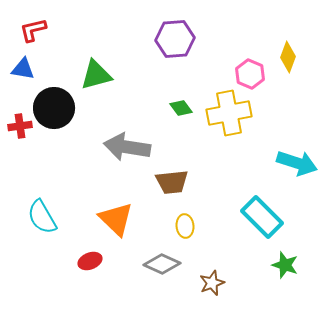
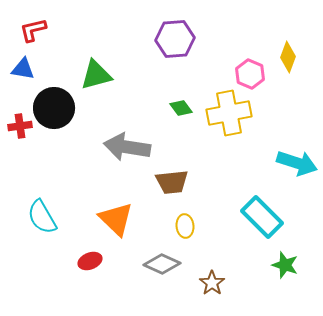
brown star: rotated 15 degrees counterclockwise
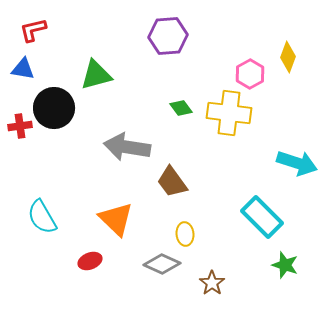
purple hexagon: moved 7 px left, 3 px up
pink hexagon: rotated 8 degrees clockwise
yellow cross: rotated 18 degrees clockwise
brown trapezoid: rotated 60 degrees clockwise
yellow ellipse: moved 8 px down
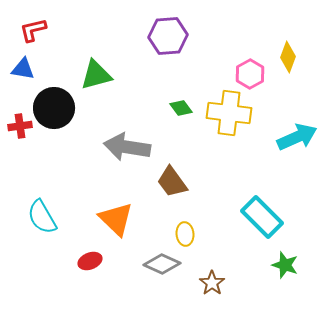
cyan arrow: moved 26 px up; rotated 42 degrees counterclockwise
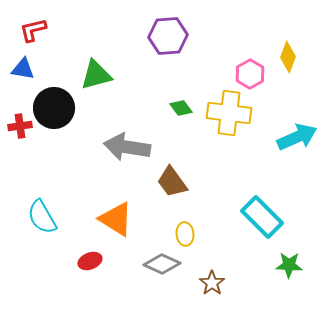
orange triangle: rotated 12 degrees counterclockwise
green star: moved 4 px right; rotated 16 degrees counterclockwise
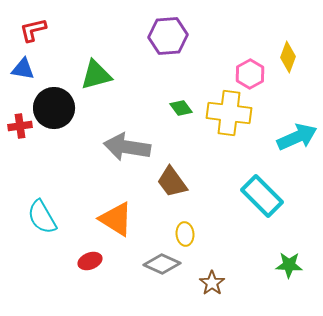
cyan rectangle: moved 21 px up
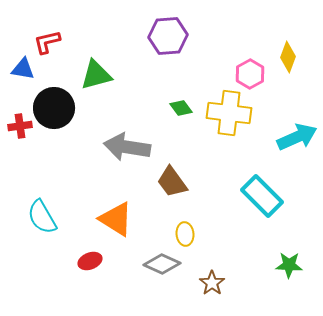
red L-shape: moved 14 px right, 12 px down
